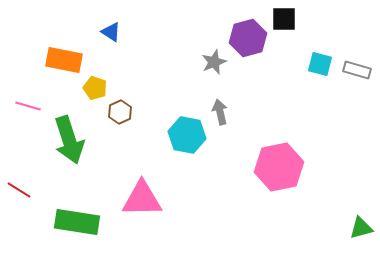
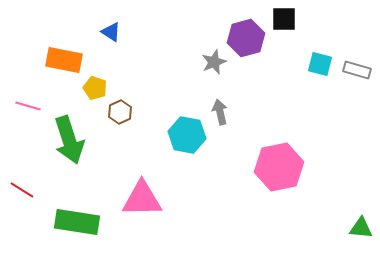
purple hexagon: moved 2 px left
red line: moved 3 px right
green triangle: rotated 20 degrees clockwise
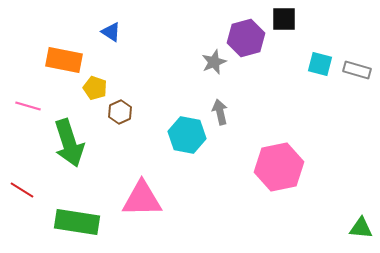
green arrow: moved 3 px down
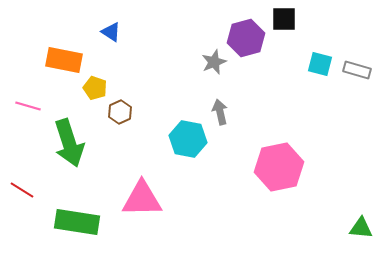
cyan hexagon: moved 1 px right, 4 px down
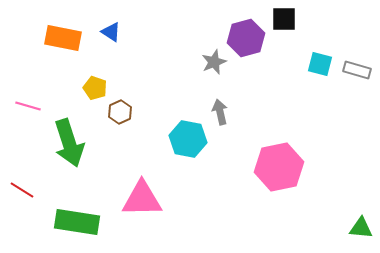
orange rectangle: moved 1 px left, 22 px up
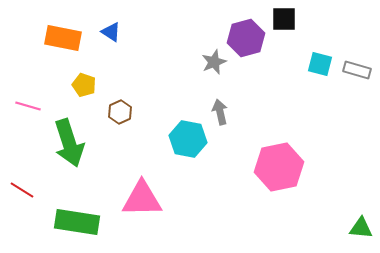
yellow pentagon: moved 11 px left, 3 px up
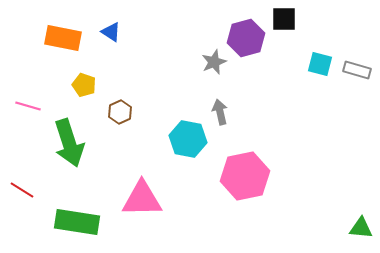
pink hexagon: moved 34 px left, 9 px down
